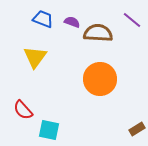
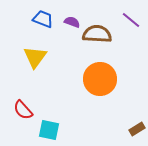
purple line: moved 1 px left
brown semicircle: moved 1 px left, 1 px down
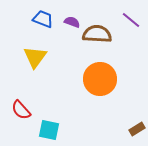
red semicircle: moved 2 px left
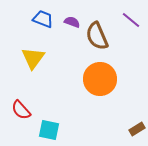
brown semicircle: moved 2 px down; rotated 116 degrees counterclockwise
yellow triangle: moved 2 px left, 1 px down
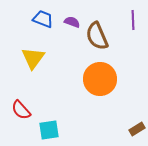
purple line: moved 2 px right; rotated 48 degrees clockwise
cyan square: rotated 20 degrees counterclockwise
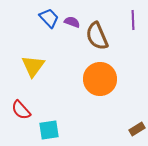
blue trapezoid: moved 6 px right, 1 px up; rotated 25 degrees clockwise
yellow triangle: moved 8 px down
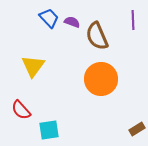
orange circle: moved 1 px right
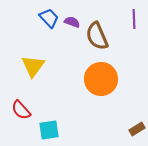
purple line: moved 1 px right, 1 px up
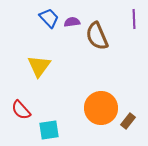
purple semicircle: rotated 28 degrees counterclockwise
yellow triangle: moved 6 px right
orange circle: moved 29 px down
brown rectangle: moved 9 px left, 8 px up; rotated 21 degrees counterclockwise
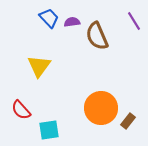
purple line: moved 2 px down; rotated 30 degrees counterclockwise
